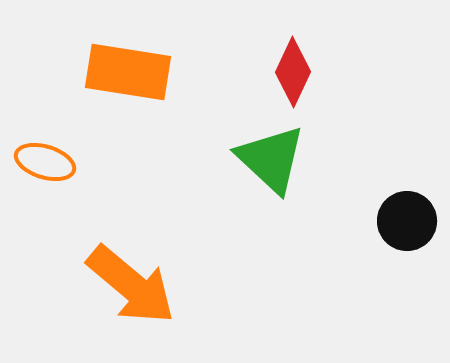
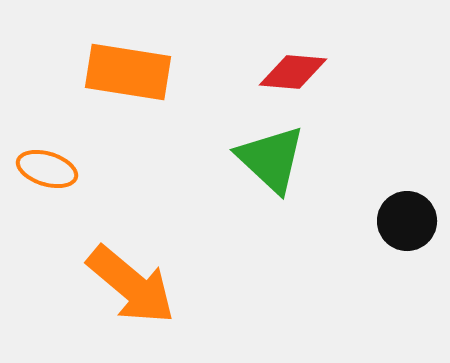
red diamond: rotated 70 degrees clockwise
orange ellipse: moved 2 px right, 7 px down
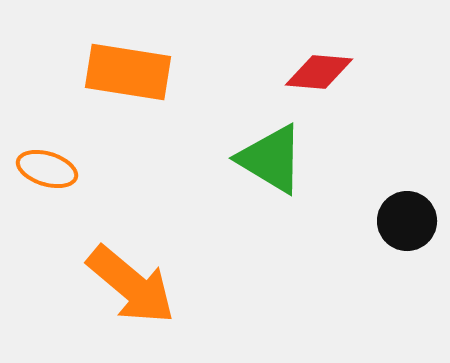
red diamond: moved 26 px right
green triangle: rotated 12 degrees counterclockwise
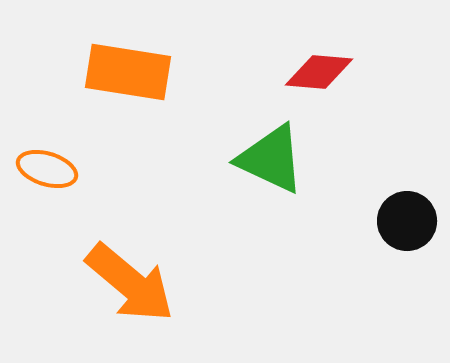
green triangle: rotated 6 degrees counterclockwise
orange arrow: moved 1 px left, 2 px up
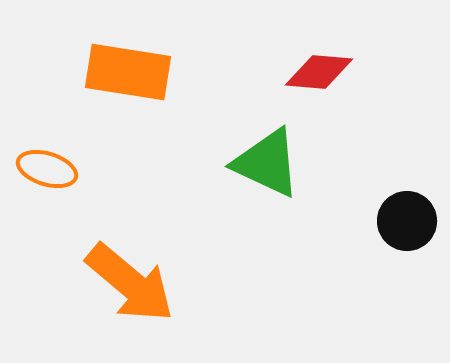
green triangle: moved 4 px left, 4 px down
